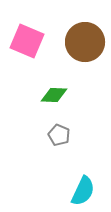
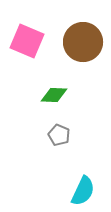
brown circle: moved 2 px left
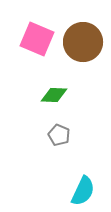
pink square: moved 10 px right, 2 px up
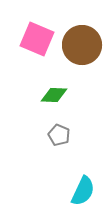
brown circle: moved 1 px left, 3 px down
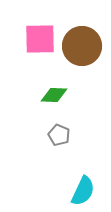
pink square: moved 3 px right; rotated 24 degrees counterclockwise
brown circle: moved 1 px down
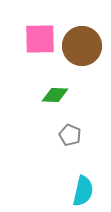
green diamond: moved 1 px right
gray pentagon: moved 11 px right
cyan semicircle: rotated 12 degrees counterclockwise
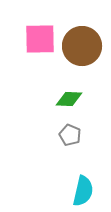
green diamond: moved 14 px right, 4 px down
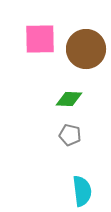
brown circle: moved 4 px right, 3 px down
gray pentagon: rotated 10 degrees counterclockwise
cyan semicircle: moved 1 px left; rotated 20 degrees counterclockwise
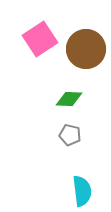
pink square: rotated 32 degrees counterclockwise
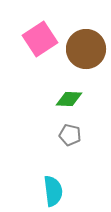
cyan semicircle: moved 29 px left
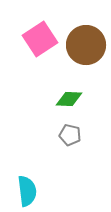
brown circle: moved 4 px up
cyan semicircle: moved 26 px left
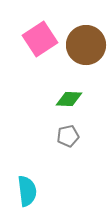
gray pentagon: moved 2 px left, 1 px down; rotated 25 degrees counterclockwise
